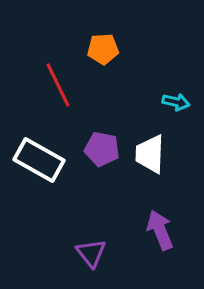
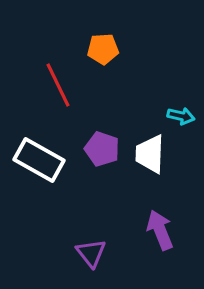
cyan arrow: moved 5 px right, 14 px down
purple pentagon: rotated 8 degrees clockwise
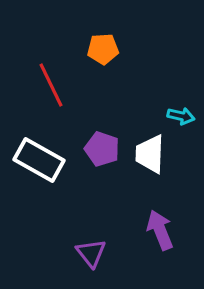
red line: moved 7 px left
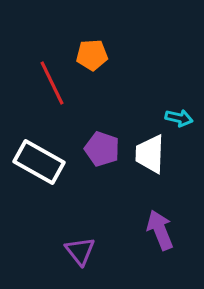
orange pentagon: moved 11 px left, 6 px down
red line: moved 1 px right, 2 px up
cyan arrow: moved 2 px left, 2 px down
white rectangle: moved 2 px down
purple triangle: moved 11 px left, 2 px up
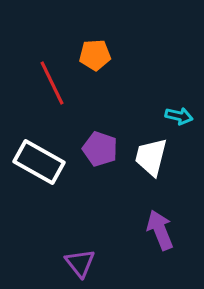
orange pentagon: moved 3 px right
cyan arrow: moved 2 px up
purple pentagon: moved 2 px left
white trapezoid: moved 1 px right, 3 px down; rotated 12 degrees clockwise
purple triangle: moved 12 px down
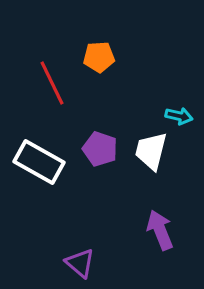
orange pentagon: moved 4 px right, 2 px down
white trapezoid: moved 6 px up
purple triangle: rotated 12 degrees counterclockwise
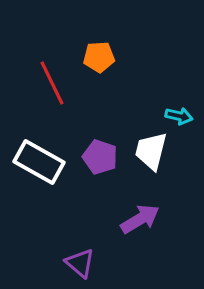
purple pentagon: moved 8 px down
purple arrow: moved 20 px left, 11 px up; rotated 81 degrees clockwise
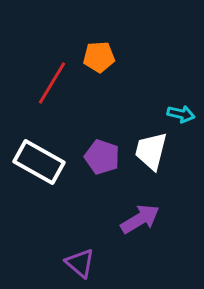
red line: rotated 57 degrees clockwise
cyan arrow: moved 2 px right, 2 px up
purple pentagon: moved 2 px right
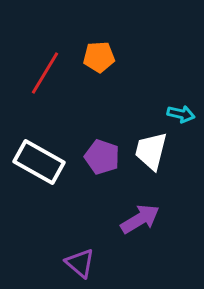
red line: moved 7 px left, 10 px up
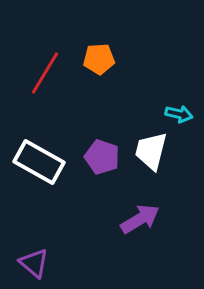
orange pentagon: moved 2 px down
cyan arrow: moved 2 px left
purple triangle: moved 46 px left
